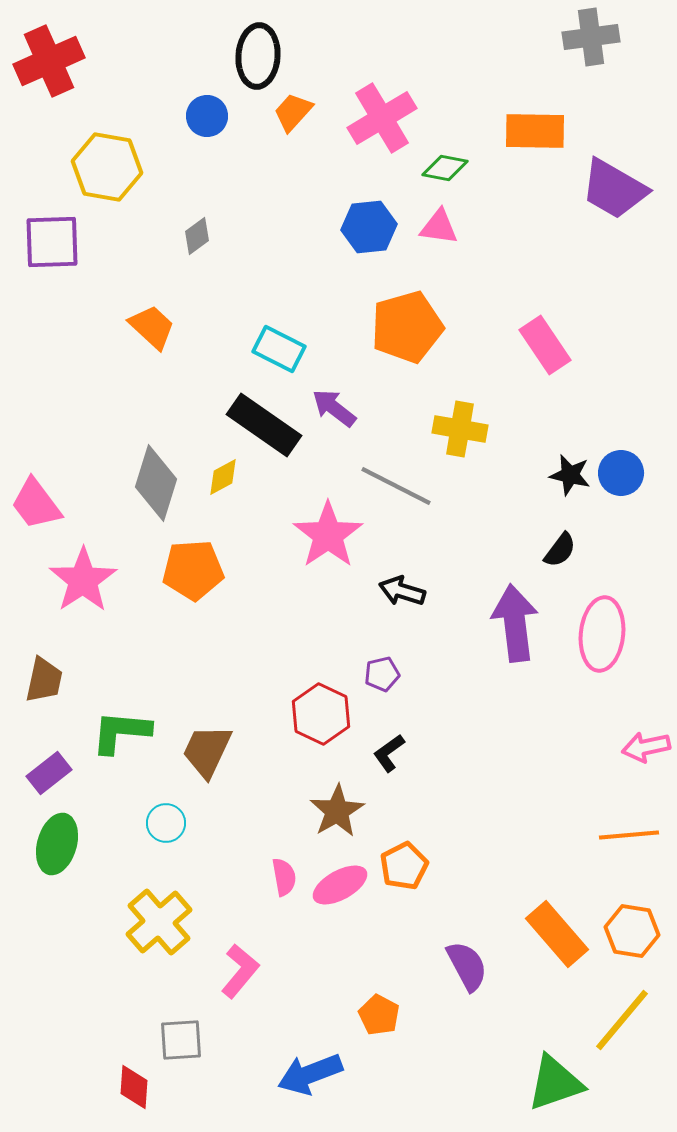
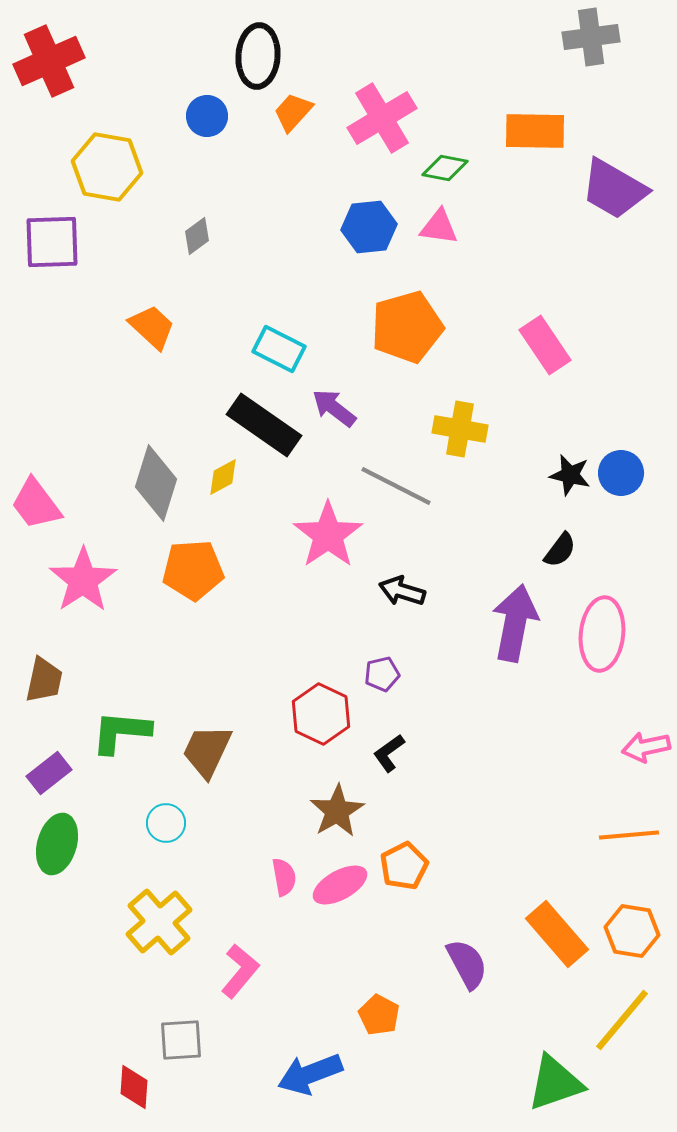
purple arrow at (515, 623): rotated 18 degrees clockwise
purple semicircle at (467, 966): moved 2 px up
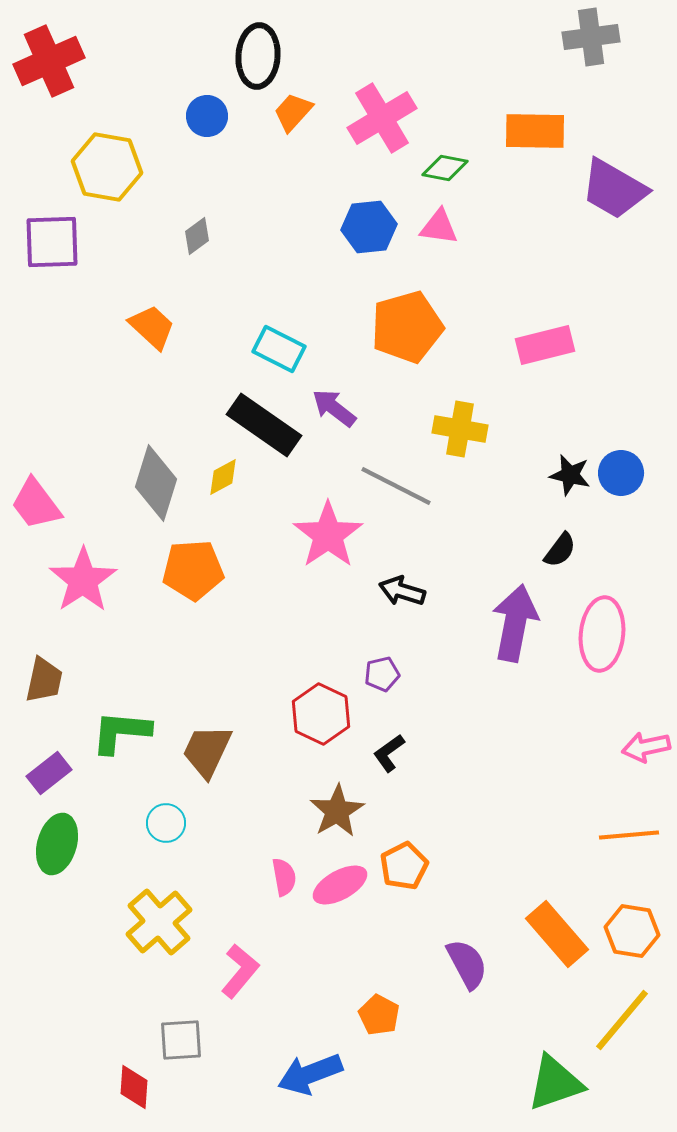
pink rectangle at (545, 345): rotated 70 degrees counterclockwise
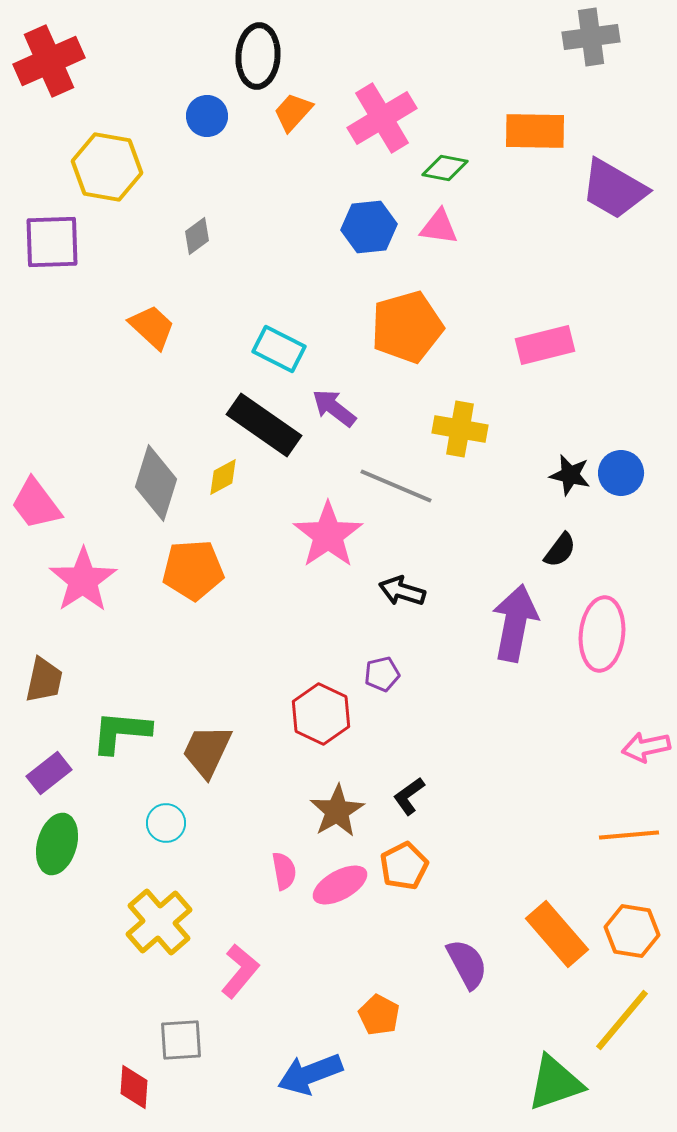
gray line at (396, 486): rotated 4 degrees counterclockwise
black L-shape at (389, 753): moved 20 px right, 43 px down
pink semicircle at (284, 877): moved 6 px up
